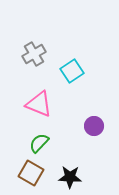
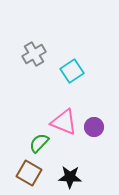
pink triangle: moved 25 px right, 18 px down
purple circle: moved 1 px down
brown square: moved 2 px left
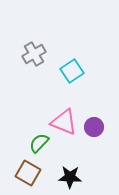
brown square: moved 1 px left
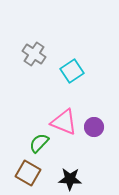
gray cross: rotated 25 degrees counterclockwise
black star: moved 2 px down
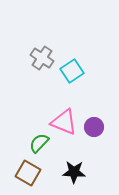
gray cross: moved 8 px right, 4 px down
black star: moved 4 px right, 7 px up
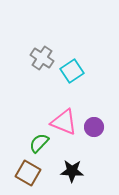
black star: moved 2 px left, 1 px up
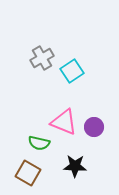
gray cross: rotated 25 degrees clockwise
green semicircle: rotated 120 degrees counterclockwise
black star: moved 3 px right, 5 px up
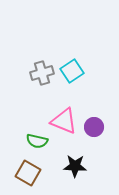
gray cross: moved 15 px down; rotated 15 degrees clockwise
pink triangle: moved 1 px up
green semicircle: moved 2 px left, 2 px up
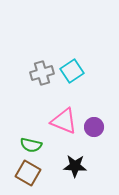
green semicircle: moved 6 px left, 4 px down
